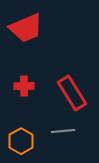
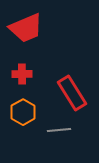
red cross: moved 2 px left, 12 px up
gray line: moved 4 px left, 1 px up
orange hexagon: moved 2 px right, 29 px up
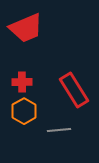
red cross: moved 8 px down
red rectangle: moved 2 px right, 3 px up
orange hexagon: moved 1 px right, 1 px up
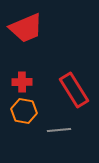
orange hexagon: rotated 20 degrees counterclockwise
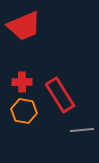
red trapezoid: moved 2 px left, 2 px up
red rectangle: moved 14 px left, 5 px down
gray line: moved 23 px right
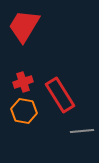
red trapezoid: rotated 144 degrees clockwise
red cross: moved 1 px right; rotated 18 degrees counterclockwise
gray line: moved 1 px down
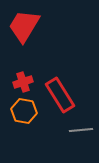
gray line: moved 1 px left, 1 px up
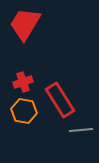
red trapezoid: moved 1 px right, 2 px up
red rectangle: moved 5 px down
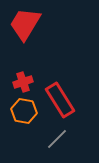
gray line: moved 24 px left, 9 px down; rotated 40 degrees counterclockwise
